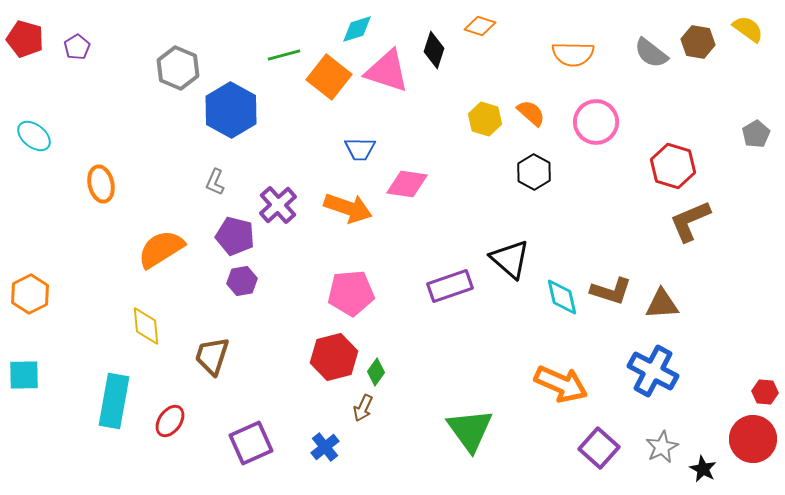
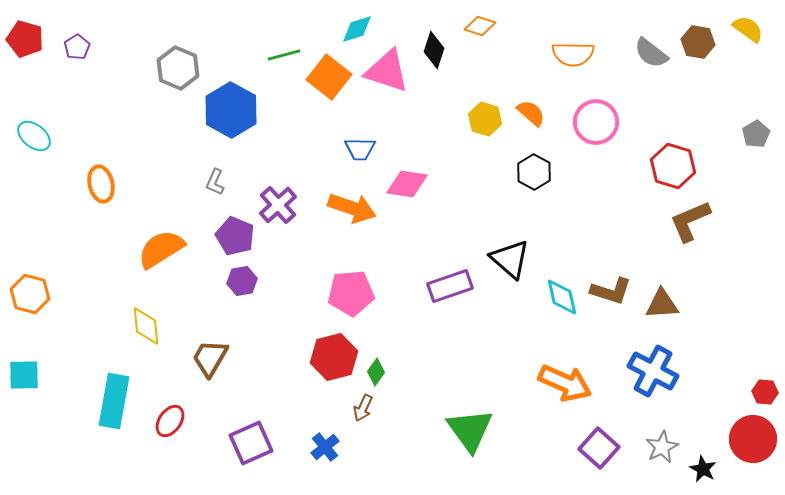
orange arrow at (348, 208): moved 4 px right
purple pentagon at (235, 236): rotated 9 degrees clockwise
orange hexagon at (30, 294): rotated 18 degrees counterclockwise
brown trapezoid at (212, 356): moved 2 px left, 2 px down; rotated 12 degrees clockwise
orange arrow at (561, 384): moved 4 px right, 1 px up
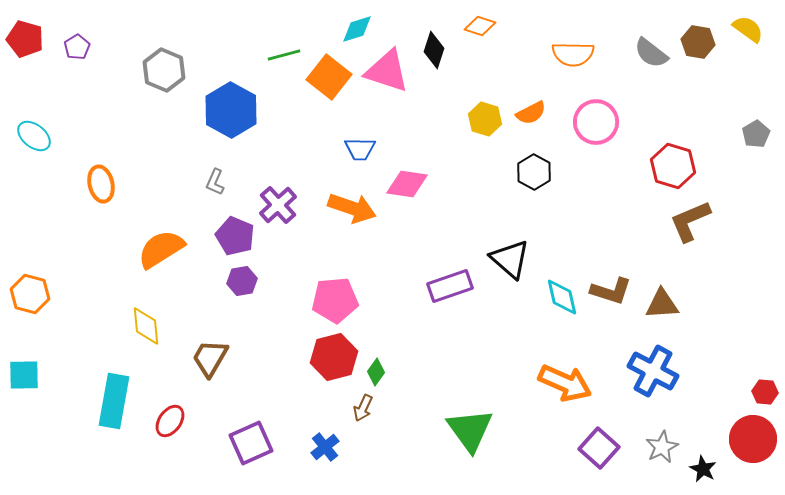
gray hexagon at (178, 68): moved 14 px left, 2 px down
orange semicircle at (531, 113): rotated 112 degrees clockwise
pink pentagon at (351, 293): moved 16 px left, 7 px down
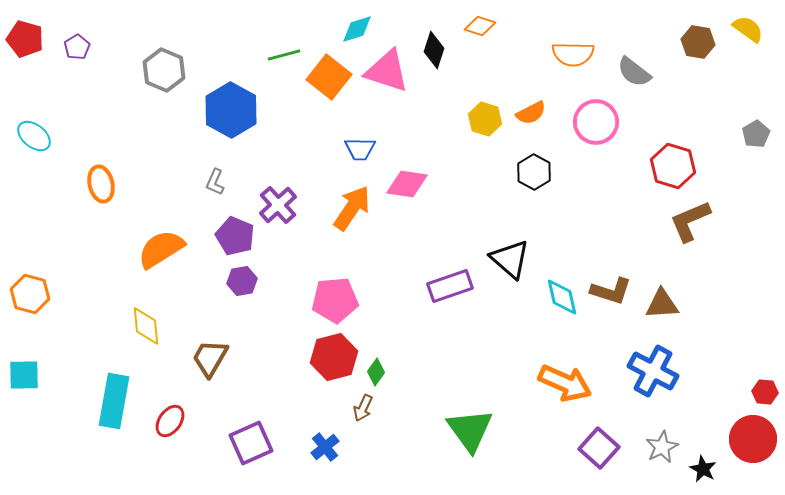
gray semicircle at (651, 53): moved 17 px left, 19 px down
orange arrow at (352, 208): rotated 75 degrees counterclockwise
